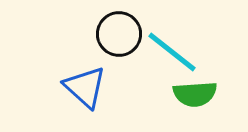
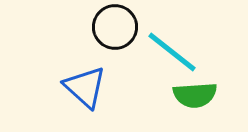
black circle: moved 4 px left, 7 px up
green semicircle: moved 1 px down
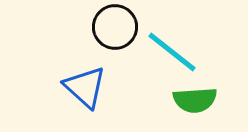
green semicircle: moved 5 px down
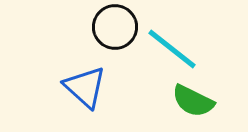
cyan line: moved 3 px up
green semicircle: moved 2 px left, 1 px down; rotated 30 degrees clockwise
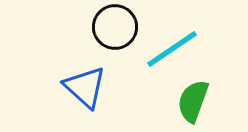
cyan line: rotated 72 degrees counterclockwise
green semicircle: rotated 84 degrees clockwise
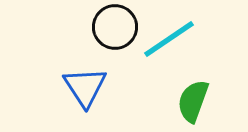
cyan line: moved 3 px left, 10 px up
blue triangle: rotated 15 degrees clockwise
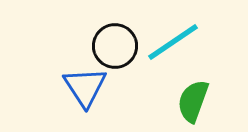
black circle: moved 19 px down
cyan line: moved 4 px right, 3 px down
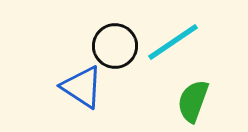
blue triangle: moved 3 px left; rotated 24 degrees counterclockwise
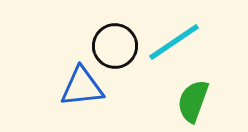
cyan line: moved 1 px right
blue triangle: rotated 39 degrees counterclockwise
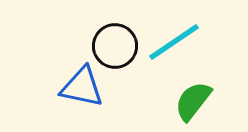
blue triangle: rotated 18 degrees clockwise
green semicircle: rotated 18 degrees clockwise
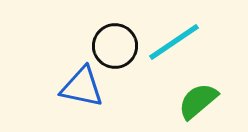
green semicircle: moved 5 px right; rotated 12 degrees clockwise
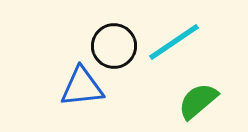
black circle: moved 1 px left
blue triangle: rotated 18 degrees counterclockwise
